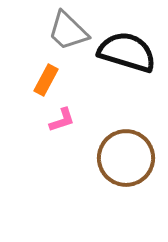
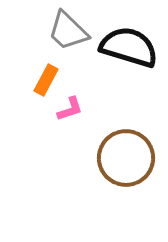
black semicircle: moved 2 px right, 5 px up
pink L-shape: moved 8 px right, 11 px up
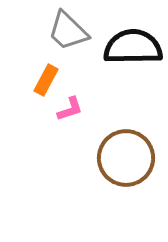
black semicircle: moved 4 px right; rotated 18 degrees counterclockwise
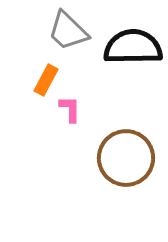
pink L-shape: rotated 72 degrees counterclockwise
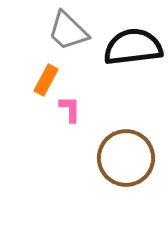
black semicircle: rotated 6 degrees counterclockwise
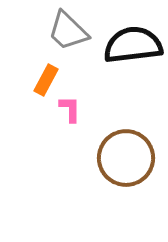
black semicircle: moved 2 px up
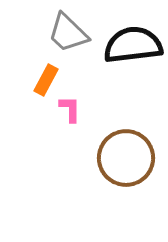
gray trapezoid: moved 2 px down
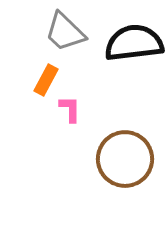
gray trapezoid: moved 3 px left, 1 px up
black semicircle: moved 1 px right, 2 px up
brown circle: moved 1 px left, 1 px down
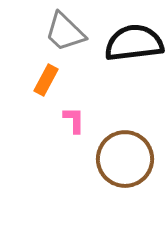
pink L-shape: moved 4 px right, 11 px down
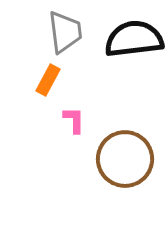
gray trapezoid: rotated 141 degrees counterclockwise
black semicircle: moved 4 px up
orange rectangle: moved 2 px right
